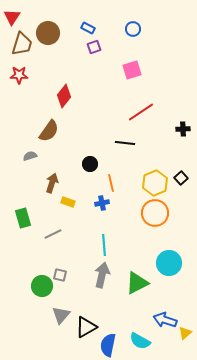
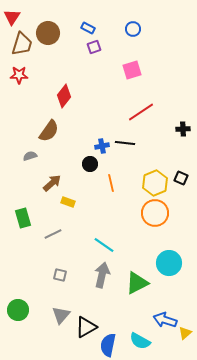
black square: rotated 24 degrees counterclockwise
brown arrow: rotated 30 degrees clockwise
blue cross: moved 57 px up
cyan line: rotated 50 degrees counterclockwise
green circle: moved 24 px left, 24 px down
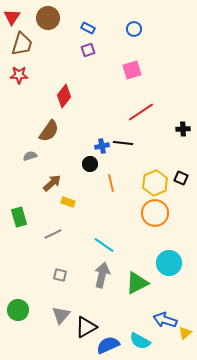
blue circle: moved 1 px right
brown circle: moved 15 px up
purple square: moved 6 px left, 3 px down
black line: moved 2 px left
green rectangle: moved 4 px left, 1 px up
blue semicircle: rotated 55 degrees clockwise
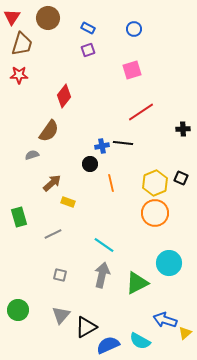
gray semicircle: moved 2 px right, 1 px up
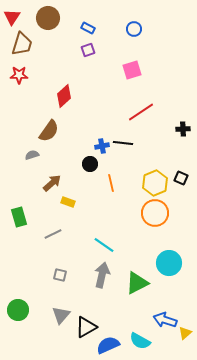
red diamond: rotated 10 degrees clockwise
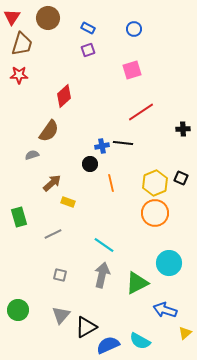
blue arrow: moved 10 px up
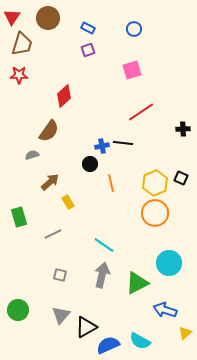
brown arrow: moved 2 px left, 1 px up
yellow rectangle: rotated 40 degrees clockwise
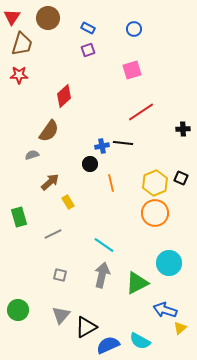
yellow triangle: moved 5 px left, 5 px up
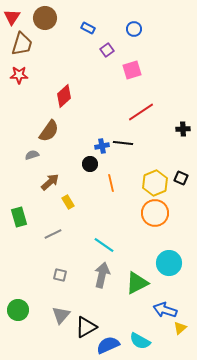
brown circle: moved 3 px left
purple square: moved 19 px right; rotated 16 degrees counterclockwise
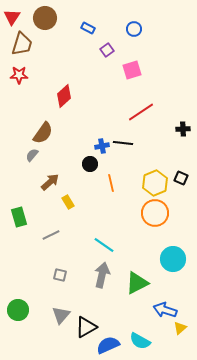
brown semicircle: moved 6 px left, 2 px down
gray semicircle: rotated 32 degrees counterclockwise
gray line: moved 2 px left, 1 px down
cyan circle: moved 4 px right, 4 px up
